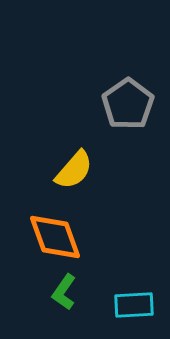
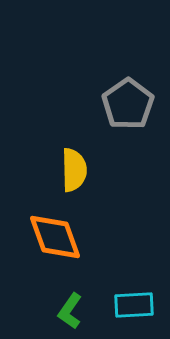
yellow semicircle: rotated 42 degrees counterclockwise
green L-shape: moved 6 px right, 19 px down
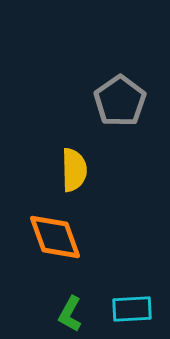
gray pentagon: moved 8 px left, 3 px up
cyan rectangle: moved 2 px left, 4 px down
green L-shape: moved 3 px down; rotated 6 degrees counterclockwise
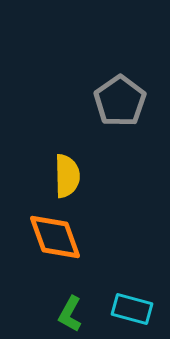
yellow semicircle: moved 7 px left, 6 px down
cyan rectangle: rotated 18 degrees clockwise
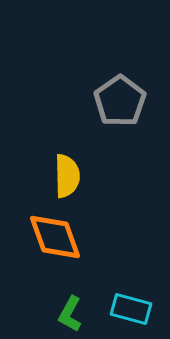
cyan rectangle: moved 1 px left
